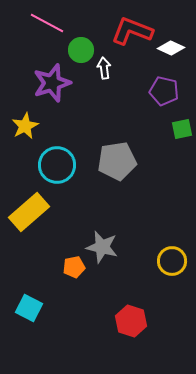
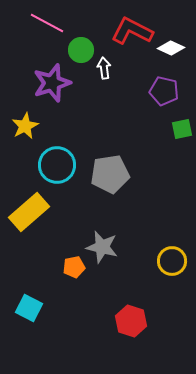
red L-shape: rotated 6 degrees clockwise
gray pentagon: moved 7 px left, 13 px down
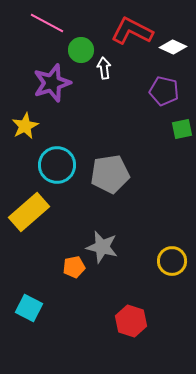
white diamond: moved 2 px right, 1 px up
